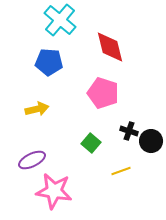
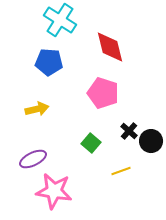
cyan cross: rotated 8 degrees counterclockwise
black cross: rotated 24 degrees clockwise
purple ellipse: moved 1 px right, 1 px up
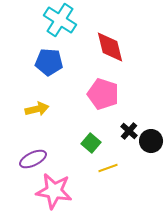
pink pentagon: moved 1 px down
yellow line: moved 13 px left, 3 px up
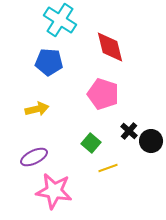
purple ellipse: moved 1 px right, 2 px up
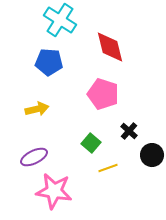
black circle: moved 1 px right, 14 px down
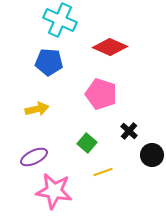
cyan cross: rotated 8 degrees counterclockwise
red diamond: rotated 52 degrees counterclockwise
pink pentagon: moved 2 px left
green square: moved 4 px left
yellow line: moved 5 px left, 4 px down
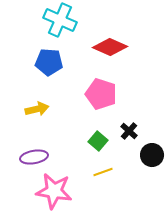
green square: moved 11 px right, 2 px up
purple ellipse: rotated 16 degrees clockwise
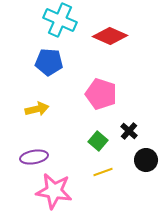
red diamond: moved 11 px up
black circle: moved 6 px left, 5 px down
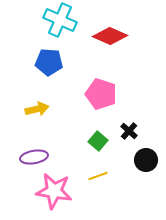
yellow line: moved 5 px left, 4 px down
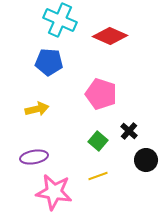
pink star: moved 1 px down
